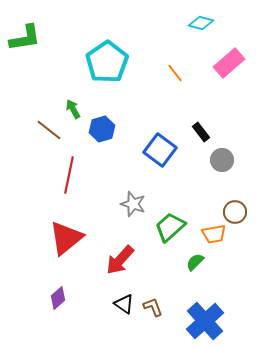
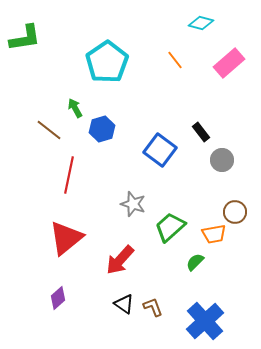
orange line: moved 13 px up
green arrow: moved 2 px right, 1 px up
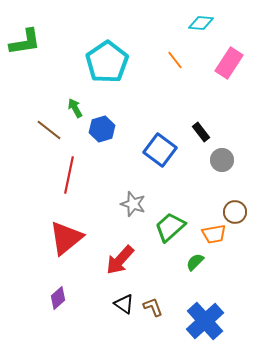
cyan diamond: rotated 10 degrees counterclockwise
green L-shape: moved 4 px down
pink rectangle: rotated 16 degrees counterclockwise
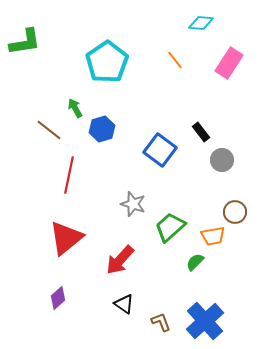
orange trapezoid: moved 1 px left, 2 px down
brown L-shape: moved 8 px right, 15 px down
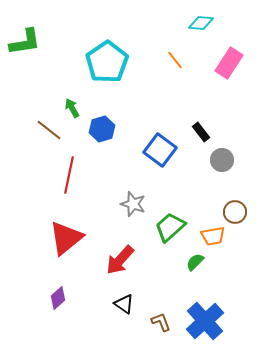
green arrow: moved 3 px left
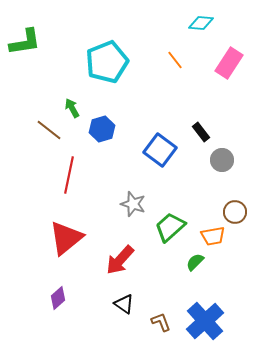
cyan pentagon: rotated 12 degrees clockwise
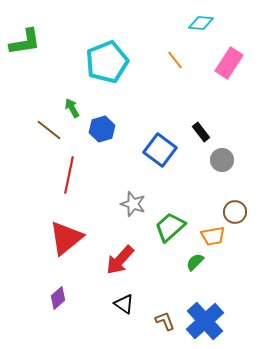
brown L-shape: moved 4 px right, 1 px up
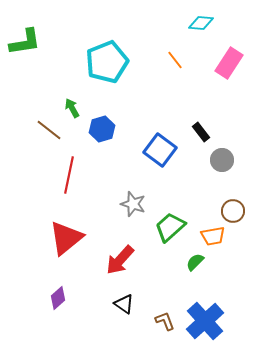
brown circle: moved 2 px left, 1 px up
